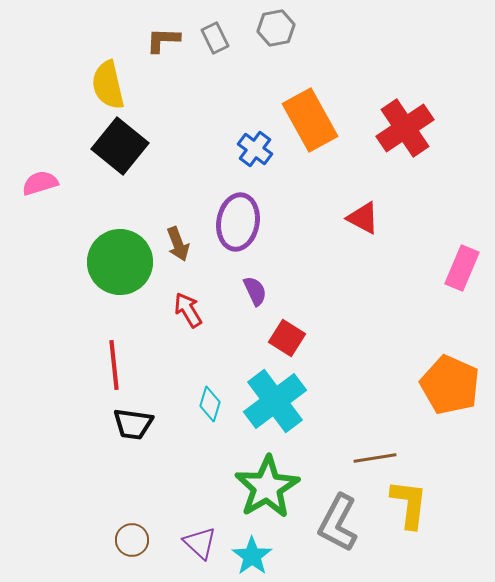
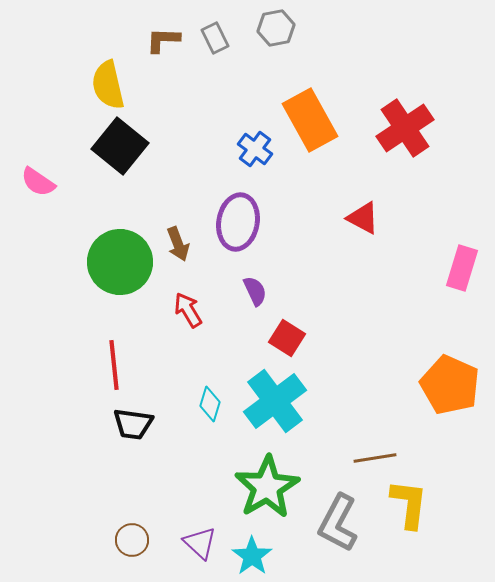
pink semicircle: moved 2 px left, 1 px up; rotated 129 degrees counterclockwise
pink rectangle: rotated 6 degrees counterclockwise
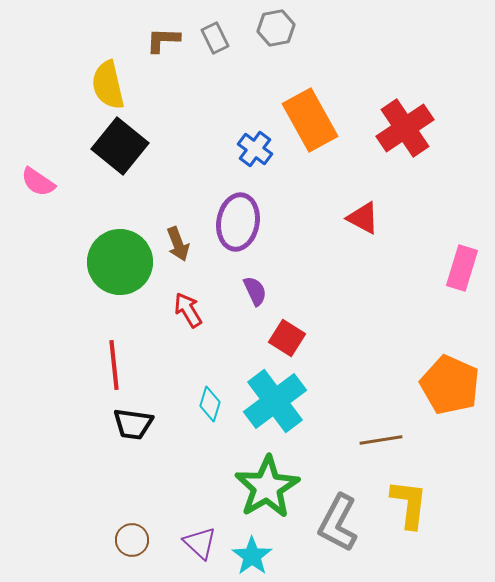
brown line: moved 6 px right, 18 px up
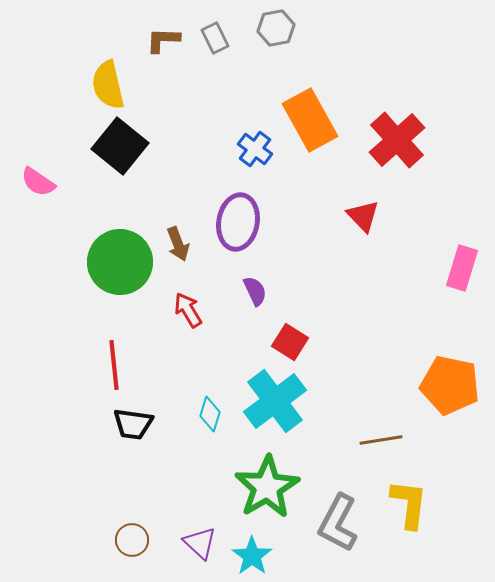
red cross: moved 8 px left, 12 px down; rotated 8 degrees counterclockwise
red triangle: moved 2 px up; rotated 18 degrees clockwise
red square: moved 3 px right, 4 px down
orange pentagon: rotated 12 degrees counterclockwise
cyan diamond: moved 10 px down
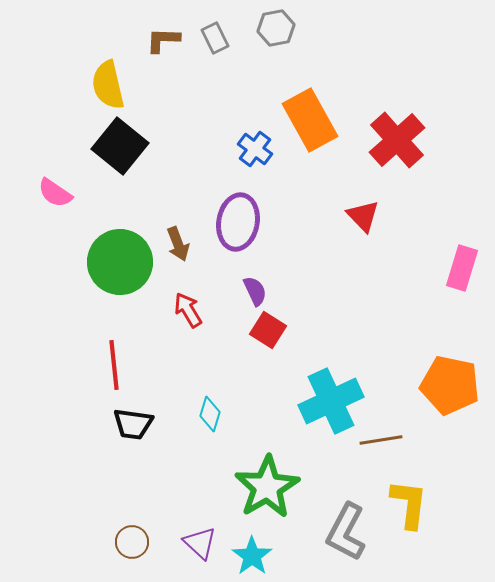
pink semicircle: moved 17 px right, 11 px down
red square: moved 22 px left, 12 px up
cyan cross: moved 56 px right; rotated 12 degrees clockwise
gray L-shape: moved 8 px right, 9 px down
brown circle: moved 2 px down
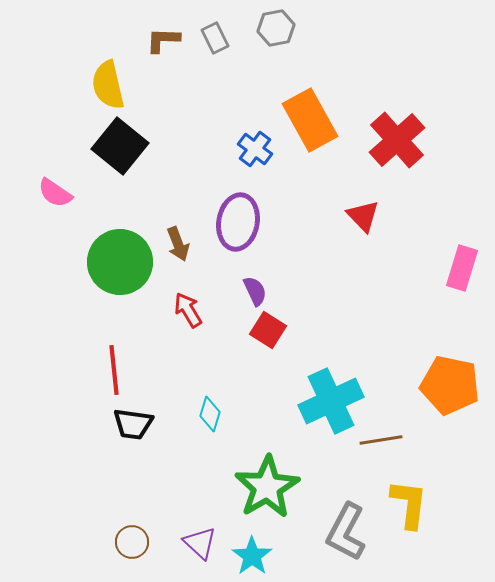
red line: moved 5 px down
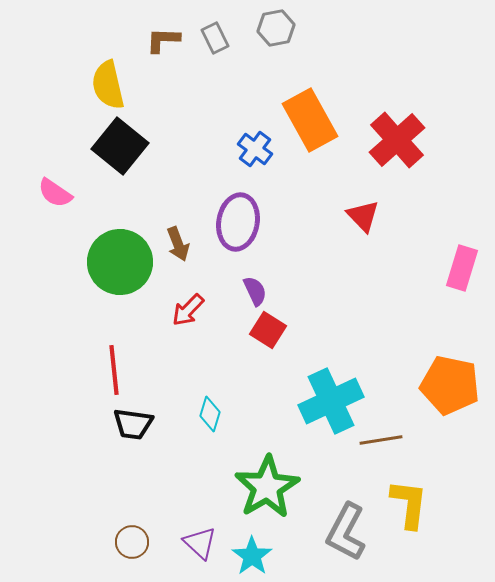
red arrow: rotated 105 degrees counterclockwise
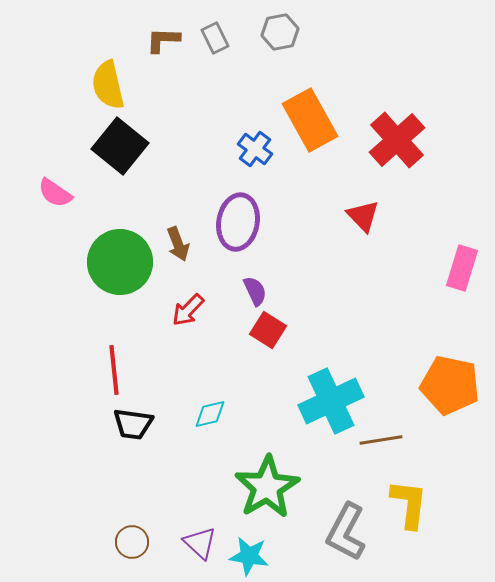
gray hexagon: moved 4 px right, 4 px down
cyan diamond: rotated 60 degrees clockwise
cyan star: moved 3 px left; rotated 27 degrees counterclockwise
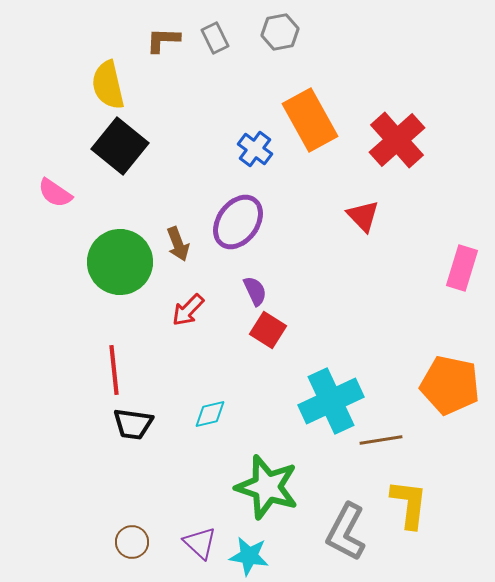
purple ellipse: rotated 26 degrees clockwise
green star: rotated 24 degrees counterclockwise
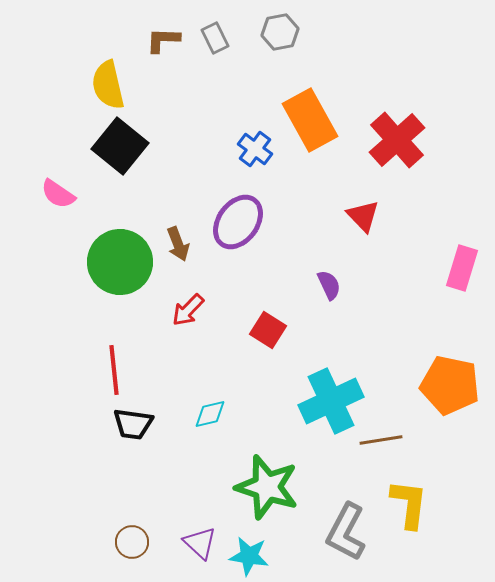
pink semicircle: moved 3 px right, 1 px down
purple semicircle: moved 74 px right, 6 px up
